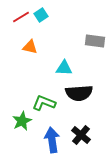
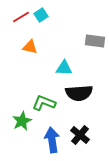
black cross: moved 1 px left
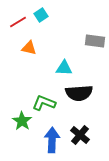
red line: moved 3 px left, 5 px down
orange triangle: moved 1 px left, 1 px down
green star: rotated 12 degrees counterclockwise
blue arrow: rotated 10 degrees clockwise
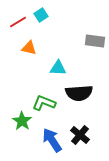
cyan triangle: moved 6 px left
blue arrow: rotated 35 degrees counterclockwise
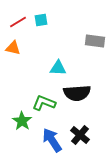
cyan square: moved 5 px down; rotated 24 degrees clockwise
orange triangle: moved 16 px left
black semicircle: moved 2 px left
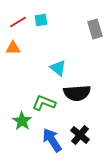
gray rectangle: moved 12 px up; rotated 66 degrees clockwise
orange triangle: rotated 14 degrees counterclockwise
cyan triangle: rotated 36 degrees clockwise
